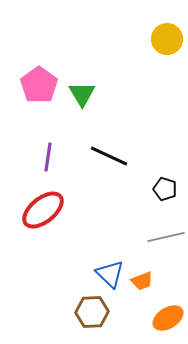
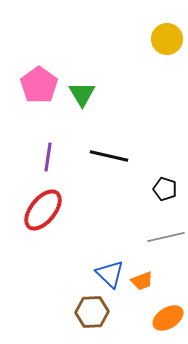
black line: rotated 12 degrees counterclockwise
red ellipse: rotated 12 degrees counterclockwise
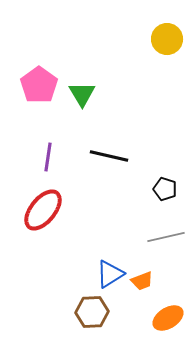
blue triangle: rotated 44 degrees clockwise
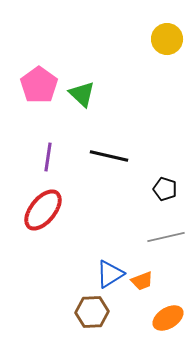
green triangle: rotated 16 degrees counterclockwise
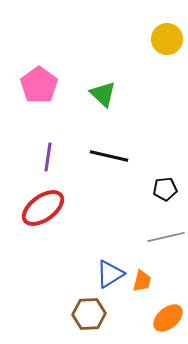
green triangle: moved 21 px right
black pentagon: rotated 25 degrees counterclockwise
red ellipse: moved 2 px up; rotated 15 degrees clockwise
orange trapezoid: rotated 55 degrees counterclockwise
brown hexagon: moved 3 px left, 2 px down
orange ellipse: rotated 8 degrees counterclockwise
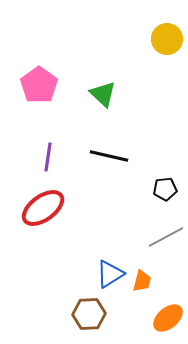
gray line: rotated 15 degrees counterclockwise
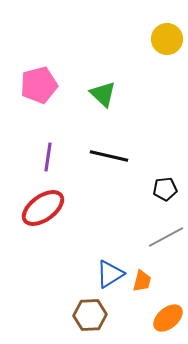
pink pentagon: rotated 21 degrees clockwise
brown hexagon: moved 1 px right, 1 px down
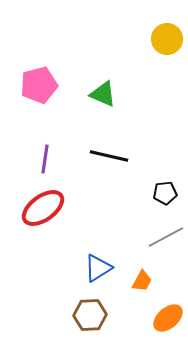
green triangle: rotated 20 degrees counterclockwise
purple line: moved 3 px left, 2 px down
black pentagon: moved 4 px down
blue triangle: moved 12 px left, 6 px up
orange trapezoid: rotated 15 degrees clockwise
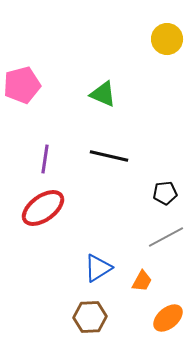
pink pentagon: moved 17 px left
brown hexagon: moved 2 px down
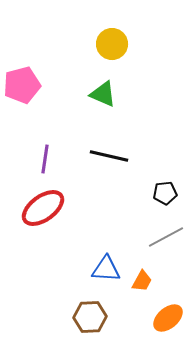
yellow circle: moved 55 px left, 5 px down
blue triangle: moved 8 px right, 1 px down; rotated 36 degrees clockwise
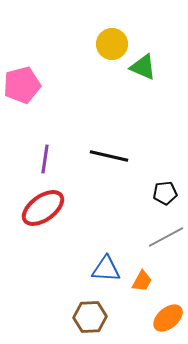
green triangle: moved 40 px right, 27 px up
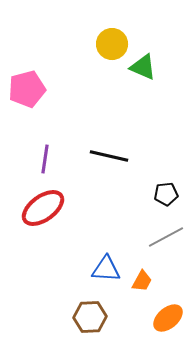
pink pentagon: moved 5 px right, 4 px down
black pentagon: moved 1 px right, 1 px down
